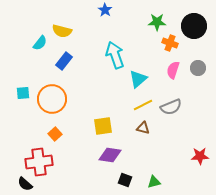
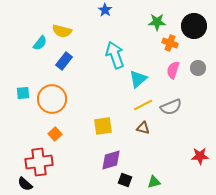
purple diamond: moved 1 px right, 5 px down; rotated 25 degrees counterclockwise
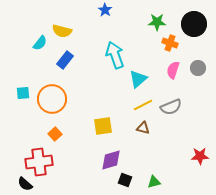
black circle: moved 2 px up
blue rectangle: moved 1 px right, 1 px up
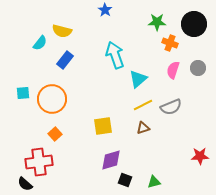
brown triangle: rotated 32 degrees counterclockwise
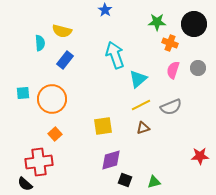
cyan semicircle: rotated 42 degrees counterclockwise
yellow line: moved 2 px left
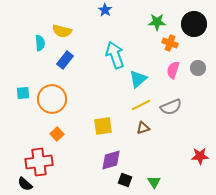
orange square: moved 2 px right
green triangle: rotated 48 degrees counterclockwise
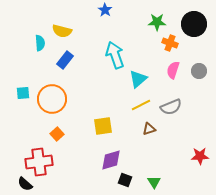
gray circle: moved 1 px right, 3 px down
brown triangle: moved 6 px right, 1 px down
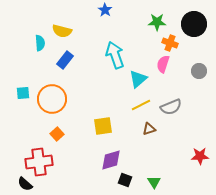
pink semicircle: moved 10 px left, 6 px up
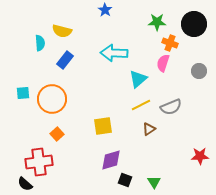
cyan arrow: moved 1 px left, 2 px up; rotated 68 degrees counterclockwise
pink semicircle: moved 1 px up
brown triangle: rotated 16 degrees counterclockwise
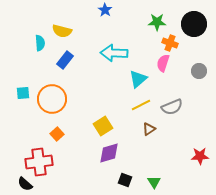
gray semicircle: moved 1 px right
yellow square: rotated 24 degrees counterclockwise
purple diamond: moved 2 px left, 7 px up
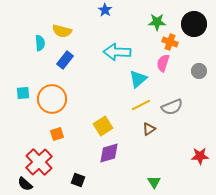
orange cross: moved 1 px up
cyan arrow: moved 3 px right, 1 px up
orange square: rotated 24 degrees clockwise
red cross: rotated 36 degrees counterclockwise
black square: moved 47 px left
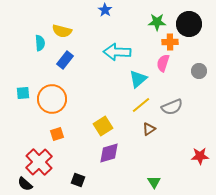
black circle: moved 5 px left
orange cross: rotated 21 degrees counterclockwise
yellow line: rotated 12 degrees counterclockwise
